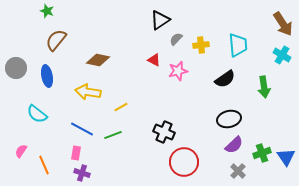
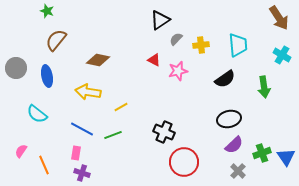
brown arrow: moved 4 px left, 6 px up
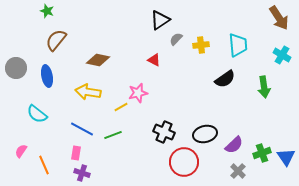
pink star: moved 40 px left, 22 px down
black ellipse: moved 24 px left, 15 px down
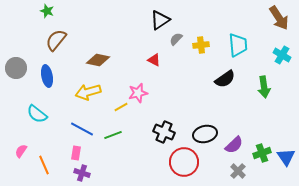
yellow arrow: rotated 25 degrees counterclockwise
